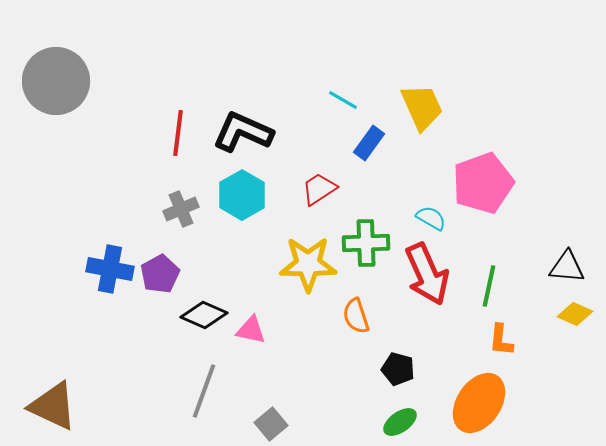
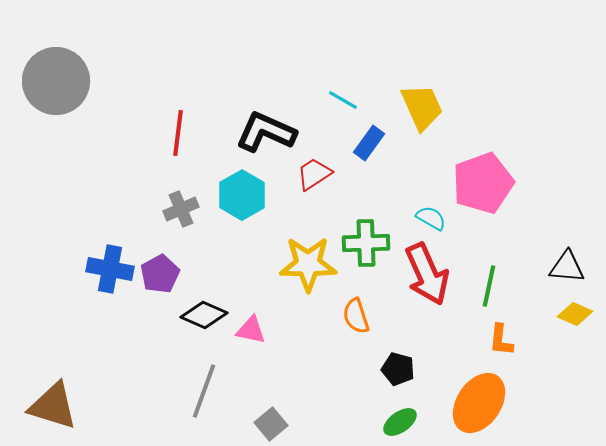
black L-shape: moved 23 px right
red trapezoid: moved 5 px left, 15 px up
brown triangle: rotated 8 degrees counterclockwise
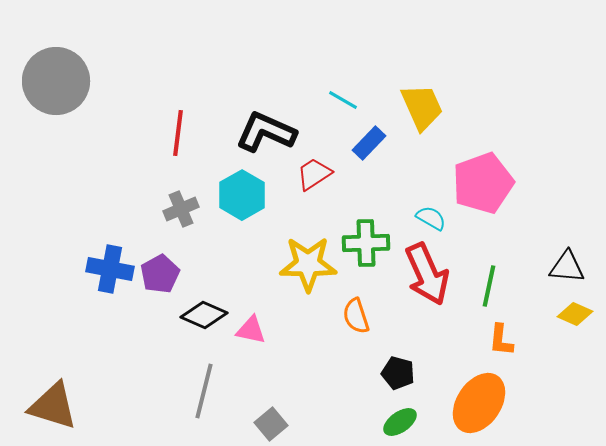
blue rectangle: rotated 8 degrees clockwise
black pentagon: moved 4 px down
gray line: rotated 6 degrees counterclockwise
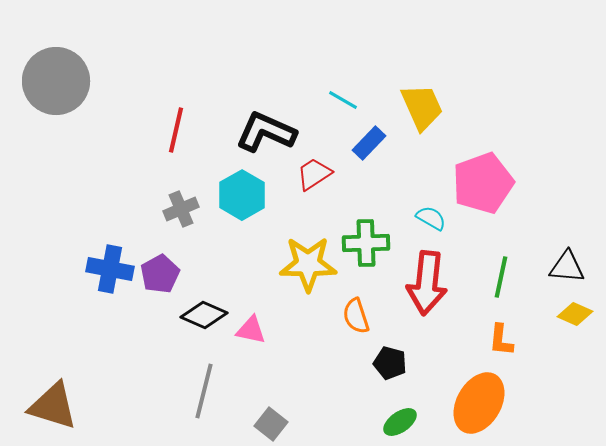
red line: moved 2 px left, 3 px up; rotated 6 degrees clockwise
red arrow: moved 9 px down; rotated 30 degrees clockwise
green line: moved 12 px right, 9 px up
black pentagon: moved 8 px left, 10 px up
orange ellipse: rotated 4 degrees counterclockwise
gray square: rotated 12 degrees counterclockwise
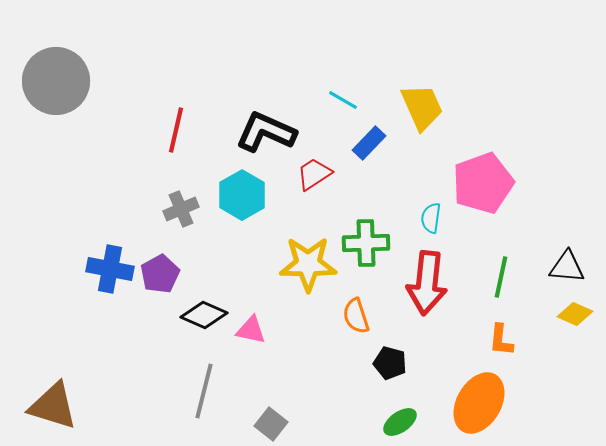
cyan semicircle: rotated 112 degrees counterclockwise
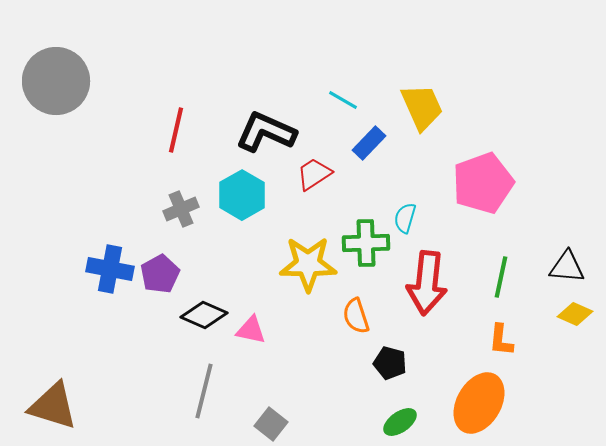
cyan semicircle: moved 26 px left; rotated 8 degrees clockwise
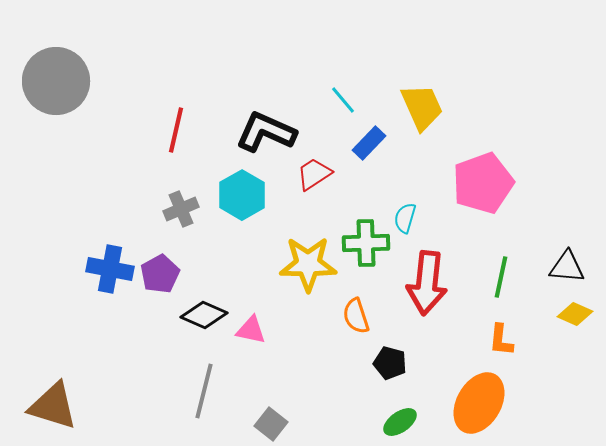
cyan line: rotated 20 degrees clockwise
